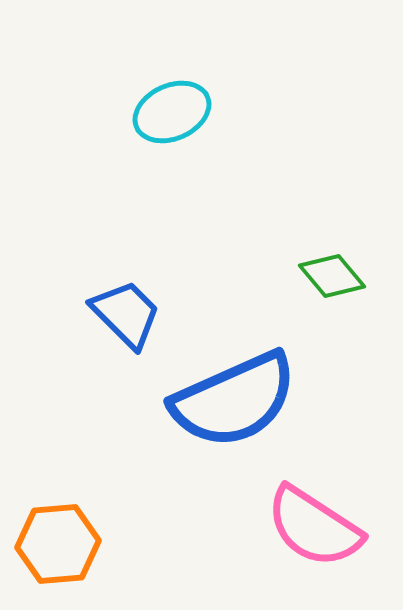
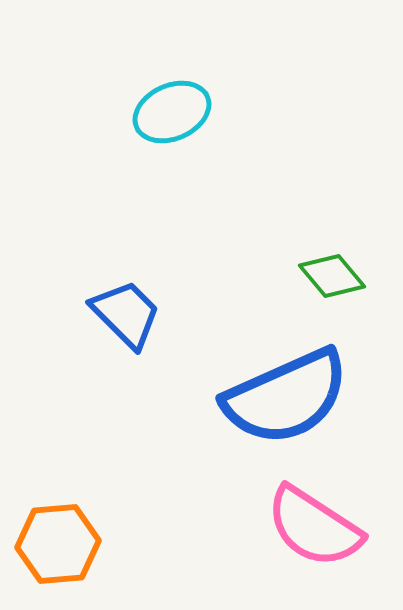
blue semicircle: moved 52 px right, 3 px up
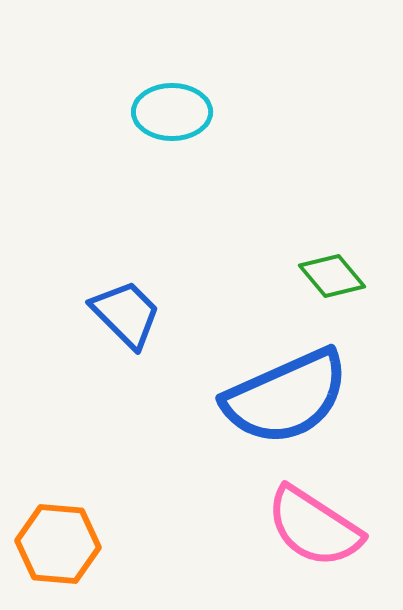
cyan ellipse: rotated 24 degrees clockwise
orange hexagon: rotated 10 degrees clockwise
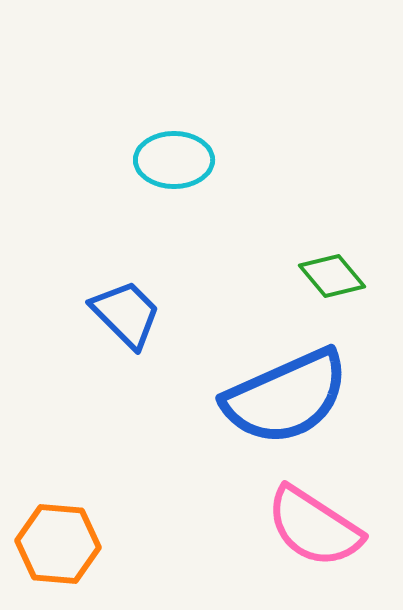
cyan ellipse: moved 2 px right, 48 px down
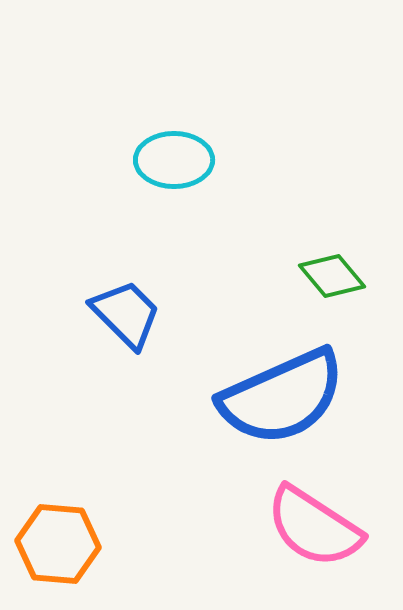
blue semicircle: moved 4 px left
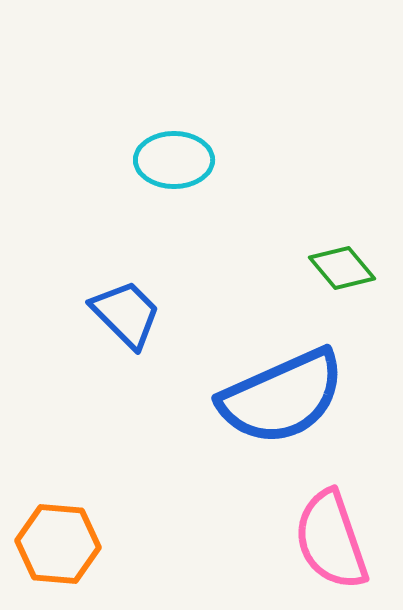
green diamond: moved 10 px right, 8 px up
pink semicircle: moved 17 px right, 13 px down; rotated 38 degrees clockwise
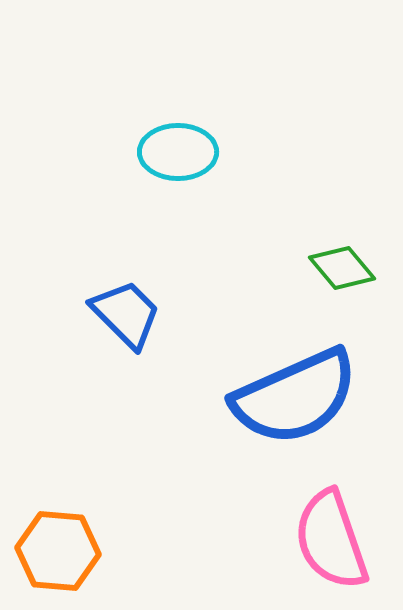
cyan ellipse: moved 4 px right, 8 px up
blue semicircle: moved 13 px right
orange hexagon: moved 7 px down
